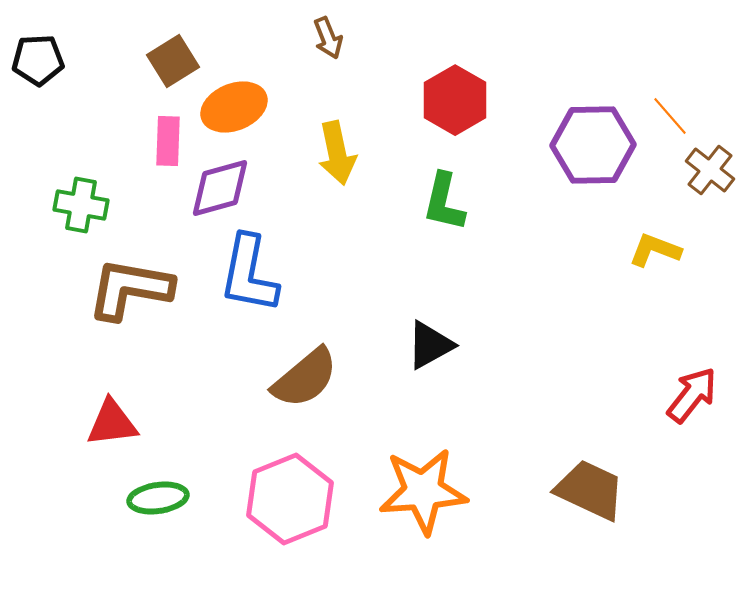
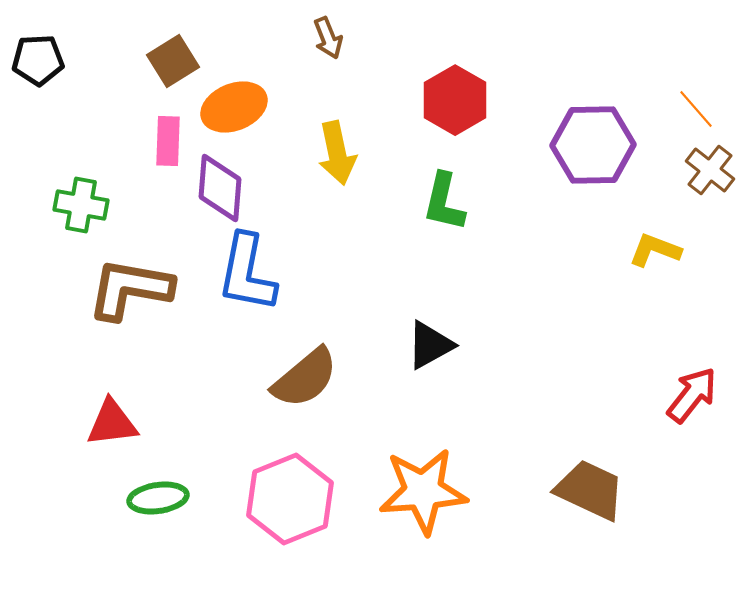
orange line: moved 26 px right, 7 px up
purple diamond: rotated 70 degrees counterclockwise
blue L-shape: moved 2 px left, 1 px up
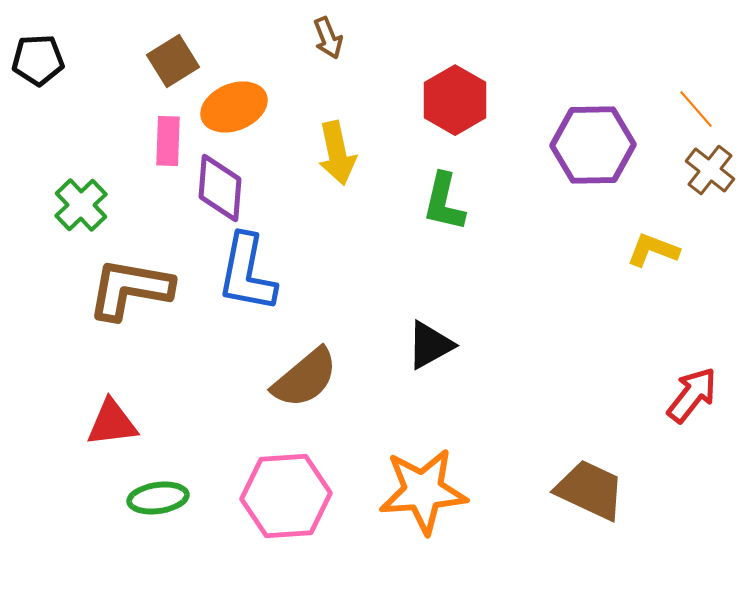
green cross: rotated 36 degrees clockwise
yellow L-shape: moved 2 px left
pink hexagon: moved 4 px left, 3 px up; rotated 18 degrees clockwise
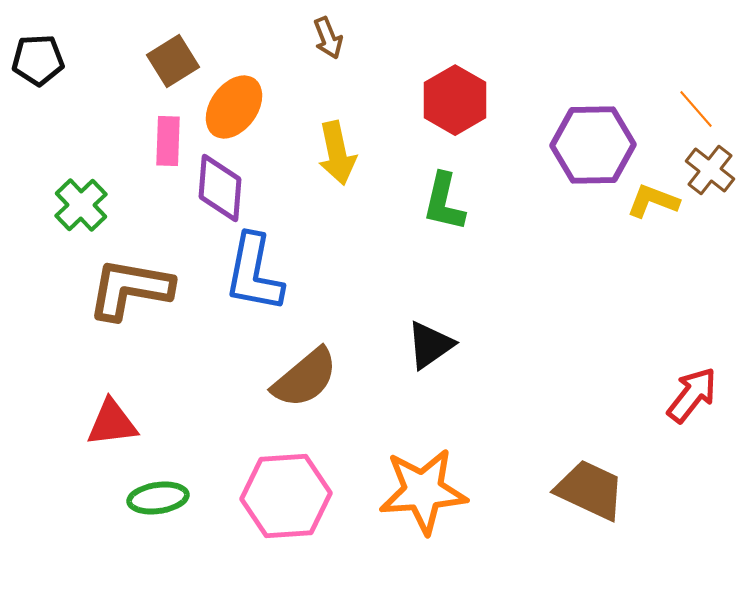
orange ellipse: rotated 32 degrees counterclockwise
yellow L-shape: moved 49 px up
blue L-shape: moved 7 px right
black triangle: rotated 6 degrees counterclockwise
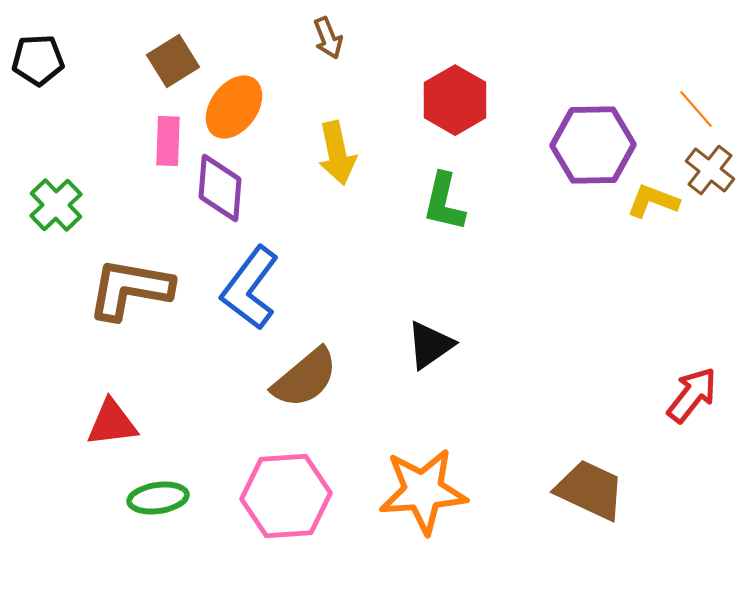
green cross: moved 25 px left
blue L-shape: moved 4 px left, 15 px down; rotated 26 degrees clockwise
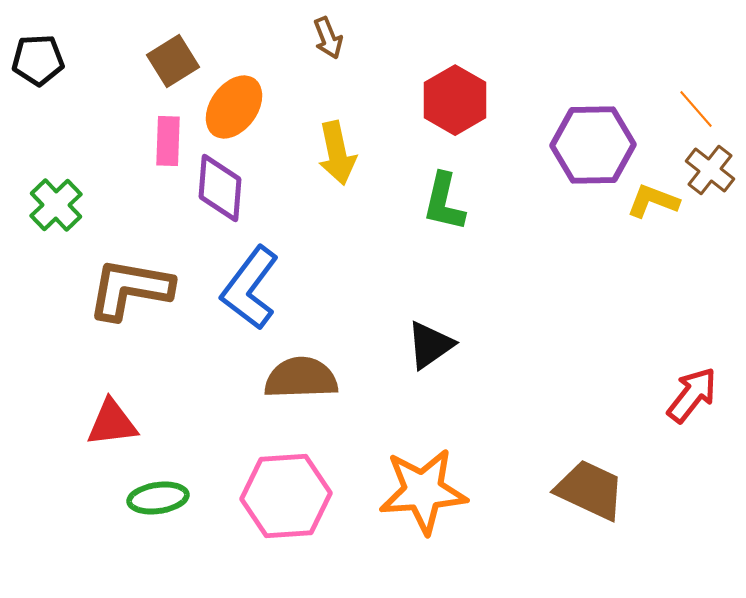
brown semicircle: moved 4 px left; rotated 142 degrees counterclockwise
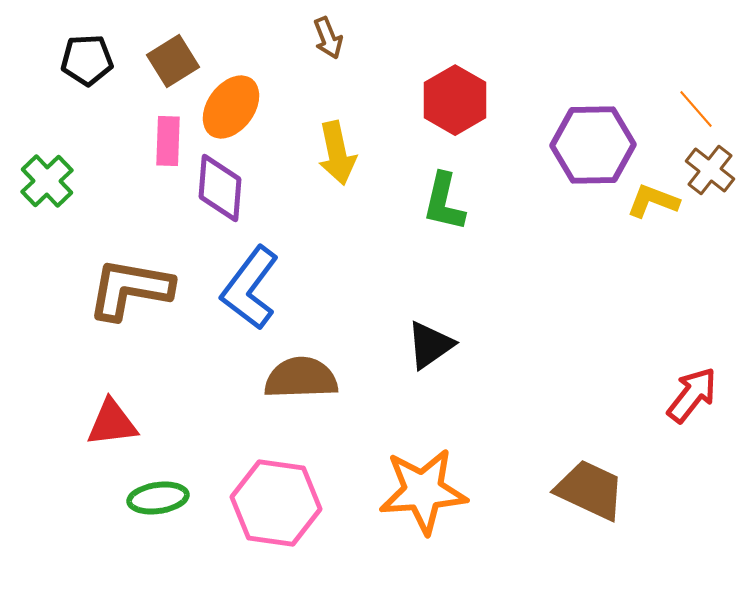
black pentagon: moved 49 px right
orange ellipse: moved 3 px left
green cross: moved 9 px left, 24 px up
pink hexagon: moved 10 px left, 7 px down; rotated 12 degrees clockwise
